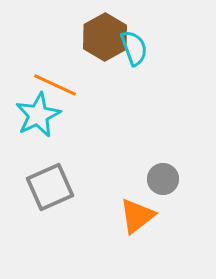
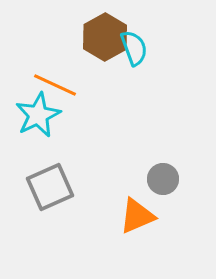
orange triangle: rotated 15 degrees clockwise
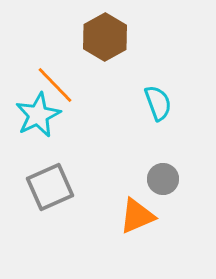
cyan semicircle: moved 24 px right, 55 px down
orange line: rotated 21 degrees clockwise
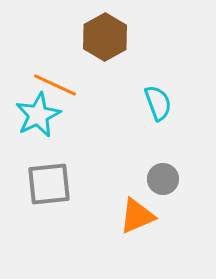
orange line: rotated 21 degrees counterclockwise
gray square: moved 1 px left, 3 px up; rotated 18 degrees clockwise
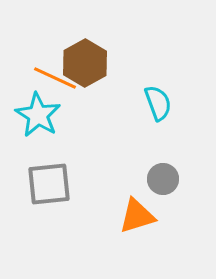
brown hexagon: moved 20 px left, 26 px down
orange line: moved 7 px up
cyan star: rotated 15 degrees counterclockwise
orange triangle: rotated 6 degrees clockwise
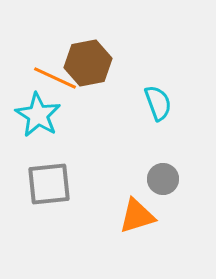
brown hexagon: moved 3 px right; rotated 18 degrees clockwise
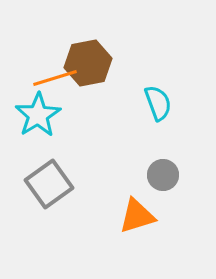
orange line: rotated 42 degrees counterclockwise
cyan star: rotated 9 degrees clockwise
gray circle: moved 4 px up
gray square: rotated 30 degrees counterclockwise
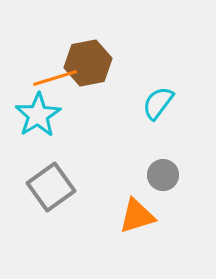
cyan semicircle: rotated 123 degrees counterclockwise
gray square: moved 2 px right, 3 px down
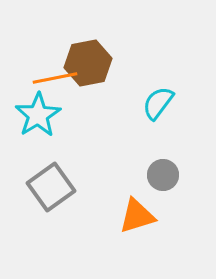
orange line: rotated 6 degrees clockwise
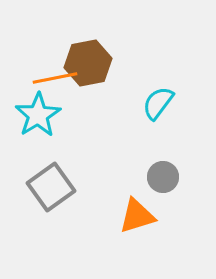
gray circle: moved 2 px down
